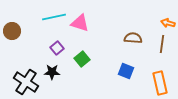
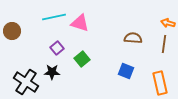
brown line: moved 2 px right
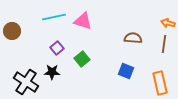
pink triangle: moved 3 px right, 2 px up
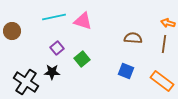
orange rectangle: moved 2 px right, 2 px up; rotated 40 degrees counterclockwise
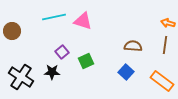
brown semicircle: moved 8 px down
brown line: moved 1 px right, 1 px down
purple square: moved 5 px right, 4 px down
green square: moved 4 px right, 2 px down; rotated 14 degrees clockwise
blue square: moved 1 px down; rotated 21 degrees clockwise
black cross: moved 5 px left, 5 px up
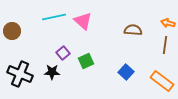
pink triangle: rotated 24 degrees clockwise
brown semicircle: moved 16 px up
purple square: moved 1 px right, 1 px down
black cross: moved 1 px left, 3 px up; rotated 10 degrees counterclockwise
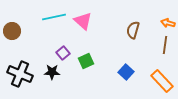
brown semicircle: rotated 78 degrees counterclockwise
orange rectangle: rotated 10 degrees clockwise
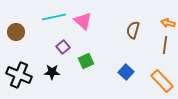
brown circle: moved 4 px right, 1 px down
purple square: moved 6 px up
black cross: moved 1 px left, 1 px down
